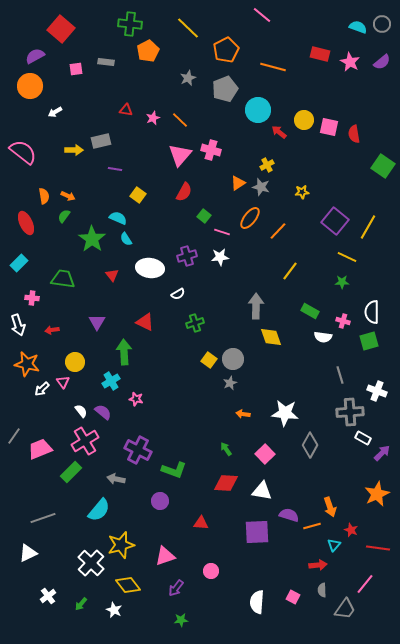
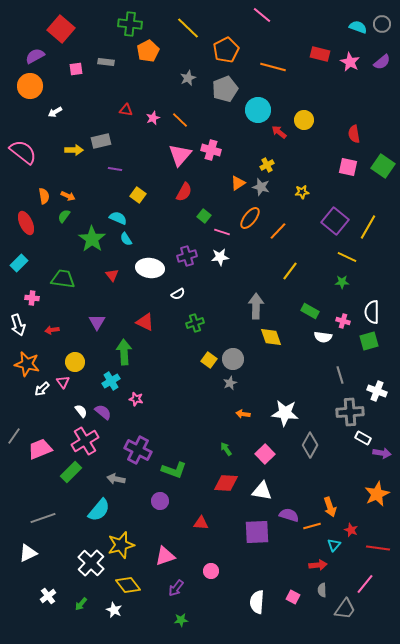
pink square at (329, 127): moved 19 px right, 40 px down
purple arrow at (382, 453): rotated 54 degrees clockwise
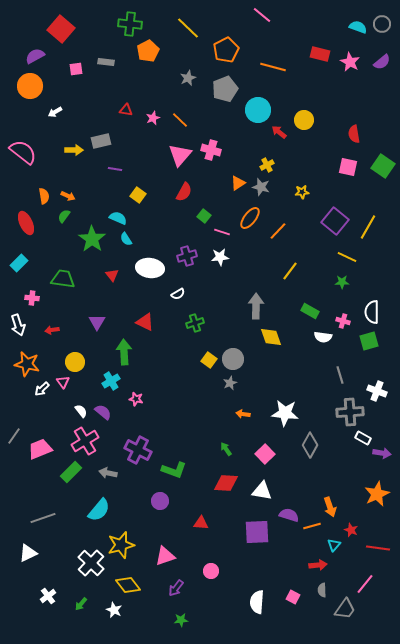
gray arrow at (116, 479): moved 8 px left, 6 px up
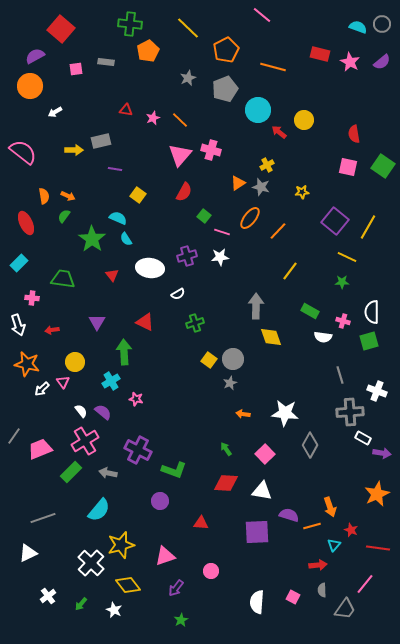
green star at (181, 620): rotated 24 degrees counterclockwise
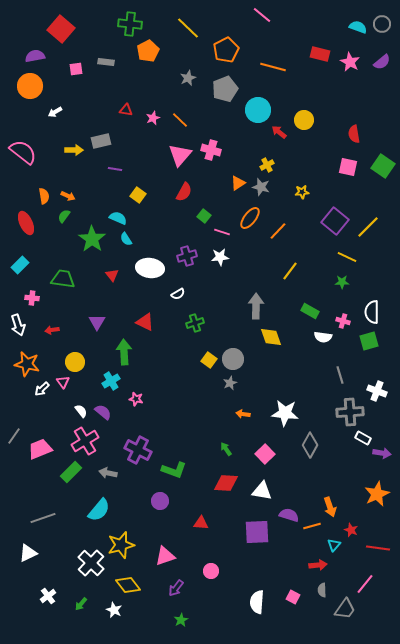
purple semicircle at (35, 56): rotated 18 degrees clockwise
yellow line at (368, 227): rotated 15 degrees clockwise
cyan rectangle at (19, 263): moved 1 px right, 2 px down
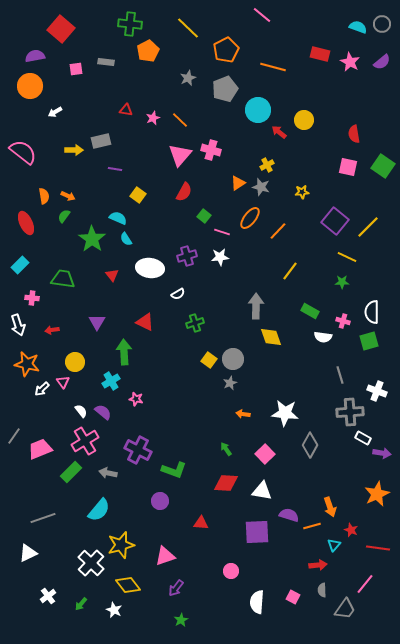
pink circle at (211, 571): moved 20 px right
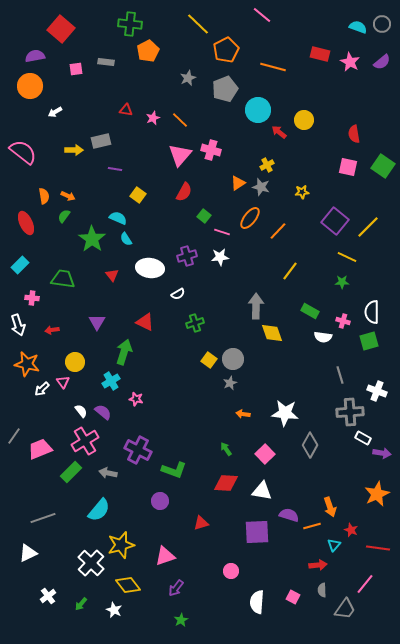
yellow line at (188, 28): moved 10 px right, 4 px up
yellow diamond at (271, 337): moved 1 px right, 4 px up
green arrow at (124, 352): rotated 20 degrees clockwise
red triangle at (201, 523): rotated 21 degrees counterclockwise
